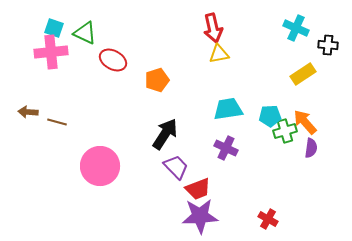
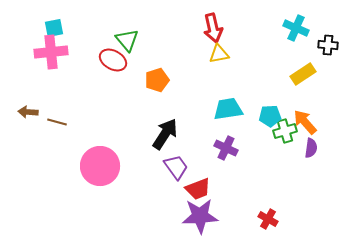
cyan square: rotated 30 degrees counterclockwise
green triangle: moved 42 px right, 7 px down; rotated 25 degrees clockwise
purple trapezoid: rotated 8 degrees clockwise
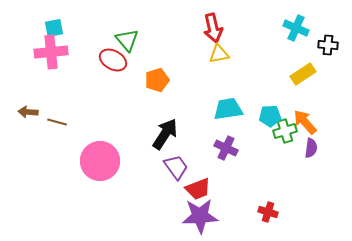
pink circle: moved 5 px up
red cross: moved 7 px up; rotated 12 degrees counterclockwise
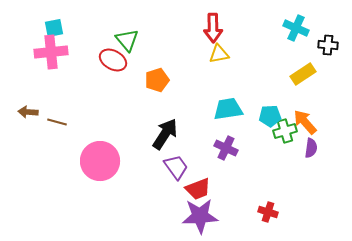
red arrow: rotated 12 degrees clockwise
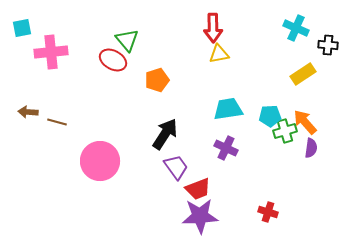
cyan square: moved 32 px left
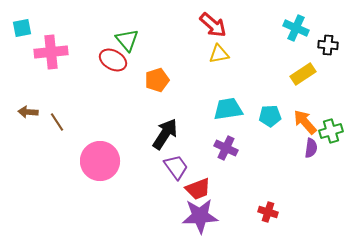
red arrow: moved 3 px up; rotated 48 degrees counterclockwise
brown line: rotated 42 degrees clockwise
green cross: moved 46 px right
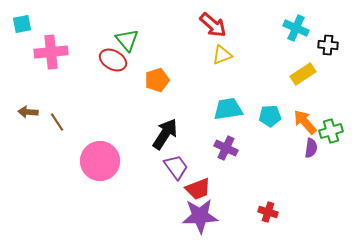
cyan square: moved 4 px up
yellow triangle: moved 3 px right, 1 px down; rotated 10 degrees counterclockwise
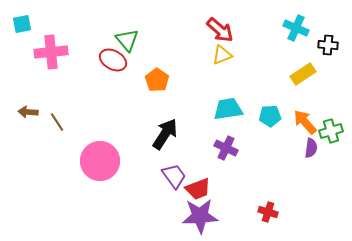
red arrow: moved 7 px right, 5 px down
orange pentagon: rotated 20 degrees counterclockwise
purple trapezoid: moved 2 px left, 9 px down
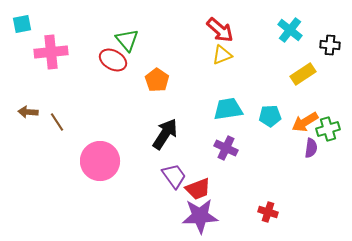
cyan cross: moved 6 px left, 2 px down; rotated 15 degrees clockwise
black cross: moved 2 px right
orange arrow: rotated 80 degrees counterclockwise
green cross: moved 3 px left, 2 px up
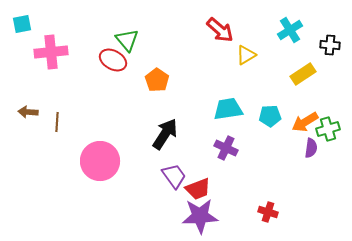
cyan cross: rotated 20 degrees clockwise
yellow triangle: moved 24 px right; rotated 10 degrees counterclockwise
brown line: rotated 36 degrees clockwise
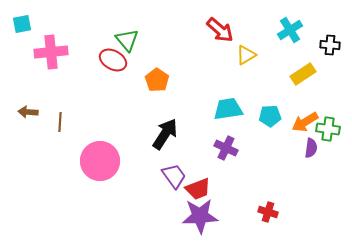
brown line: moved 3 px right
green cross: rotated 25 degrees clockwise
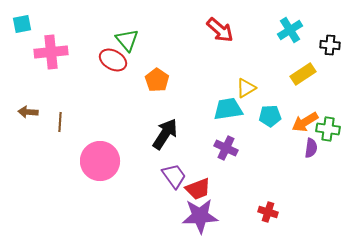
yellow triangle: moved 33 px down
